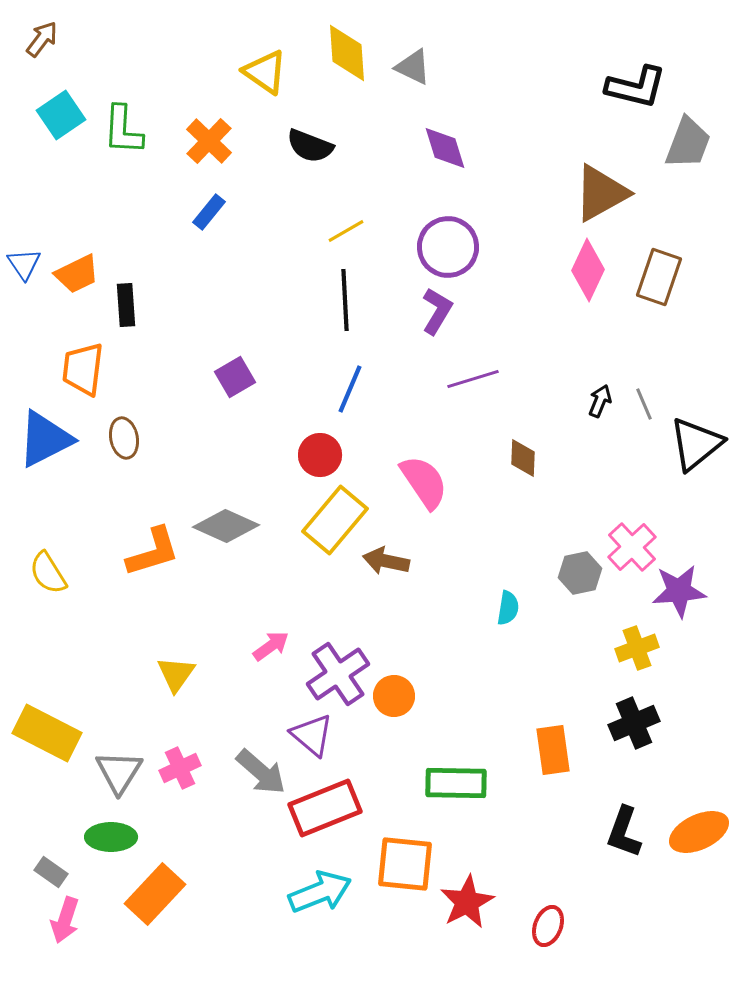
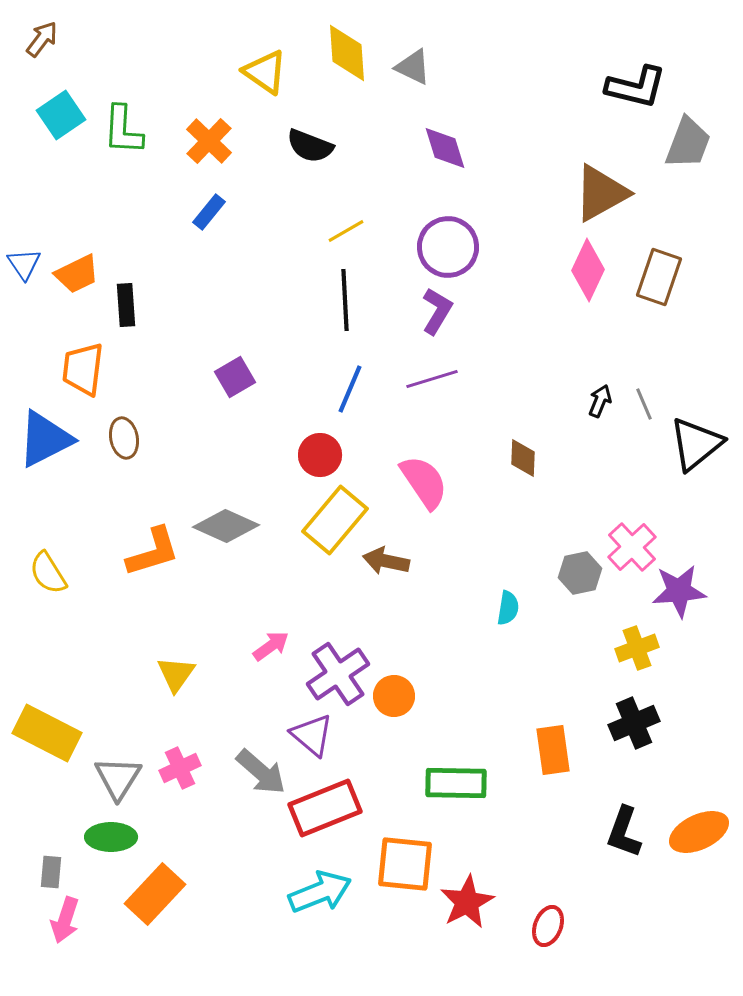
purple line at (473, 379): moved 41 px left
gray triangle at (119, 772): moved 1 px left, 6 px down
gray rectangle at (51, 872): rotated 60 degrees clockwise
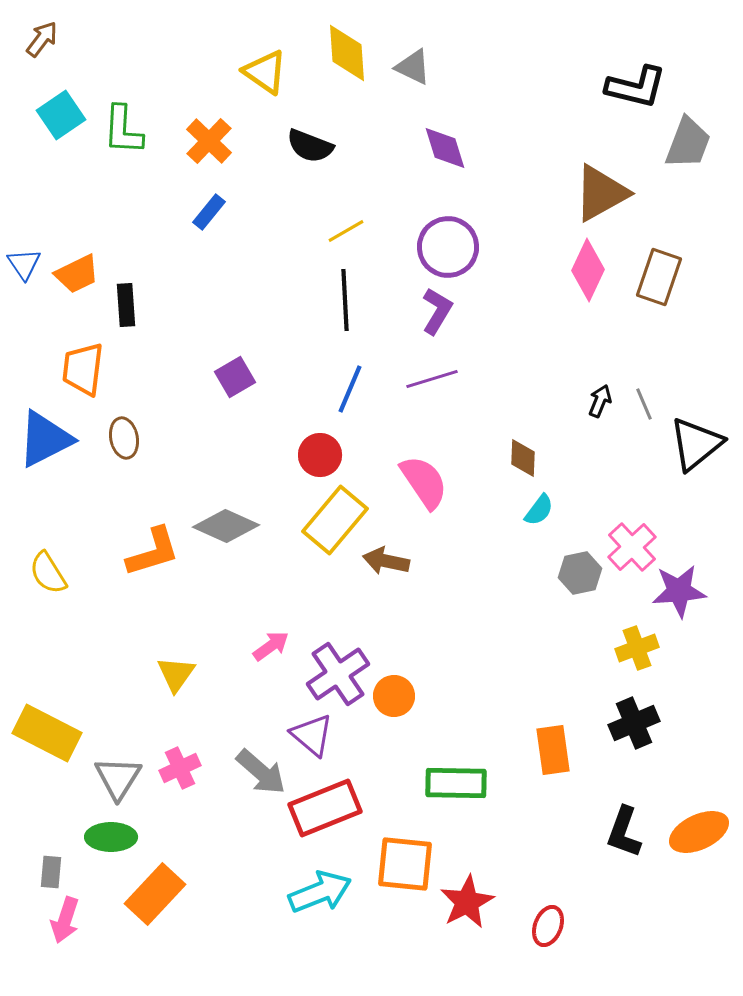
cyan semicircle at (508, 608): moved 31 px right, 98 px up; rotated 28 degrees clockwise
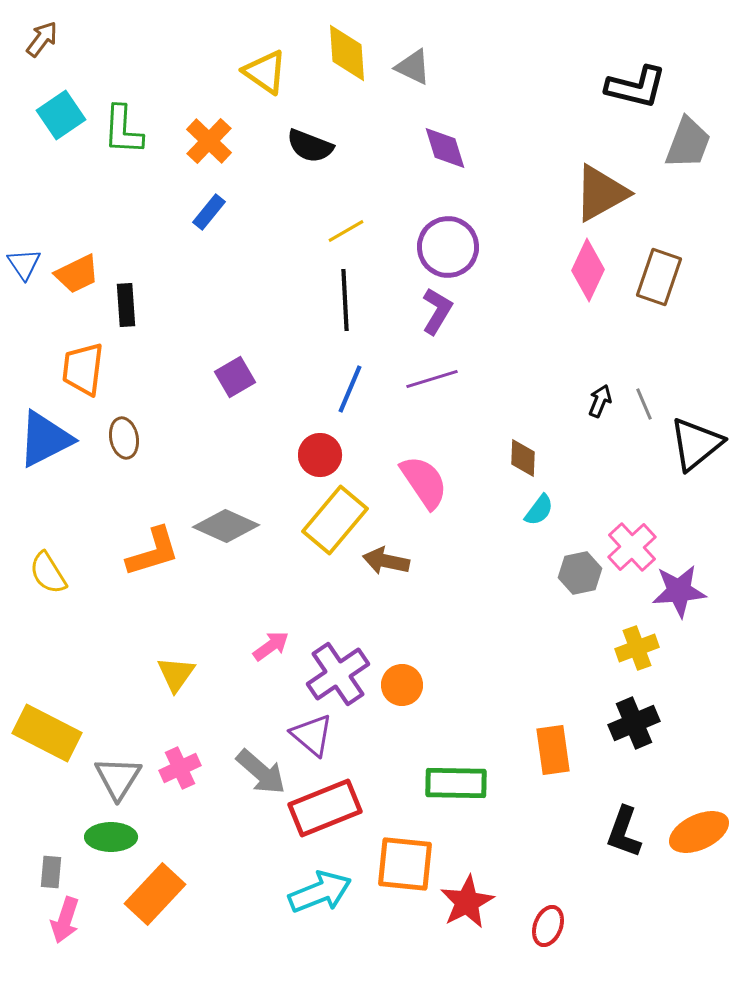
orange circle at (394, 696): moved 8 px right, 11 px up
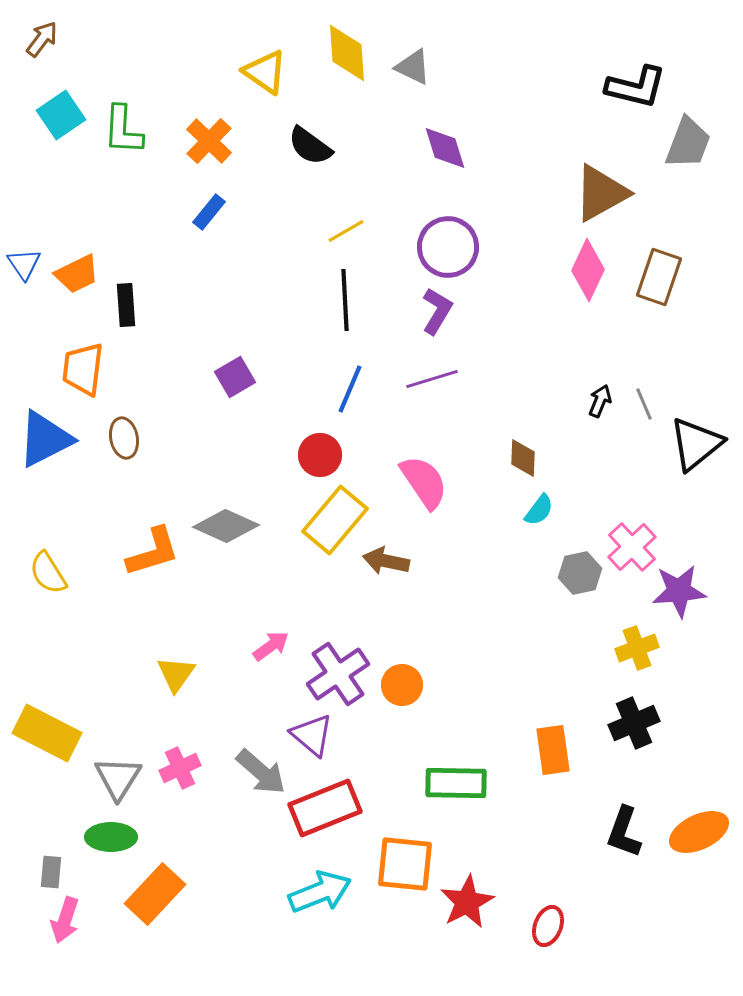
black semicircle at (310, 146): rotated 15 degrees clockwise
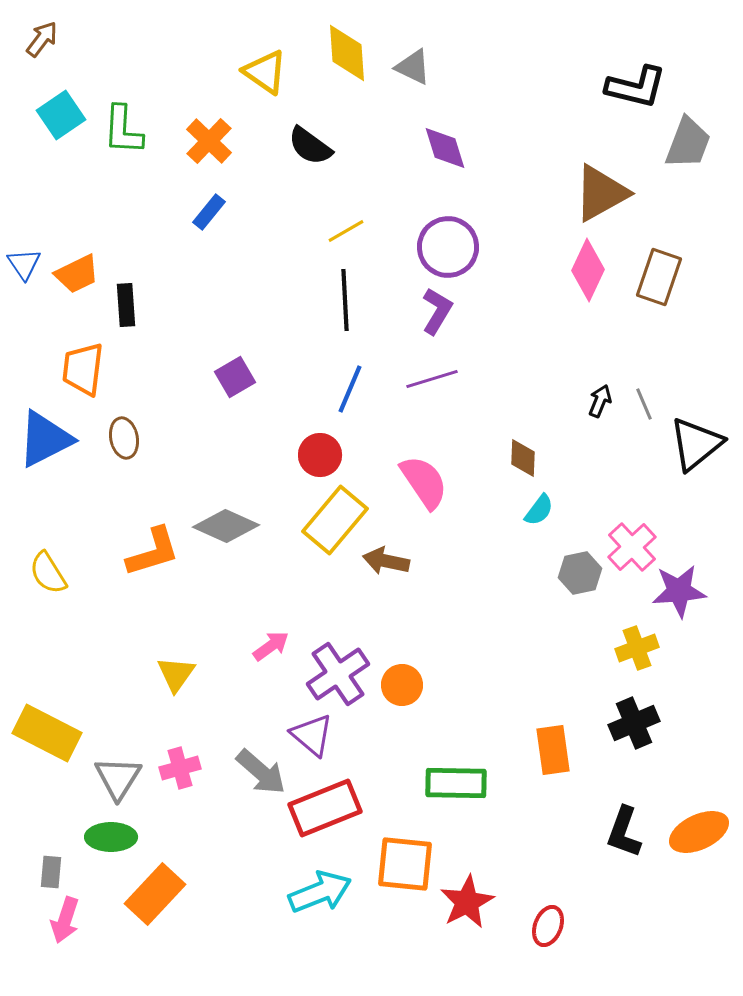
pink cross at (180, 768): rotated 9 degrees clockwise
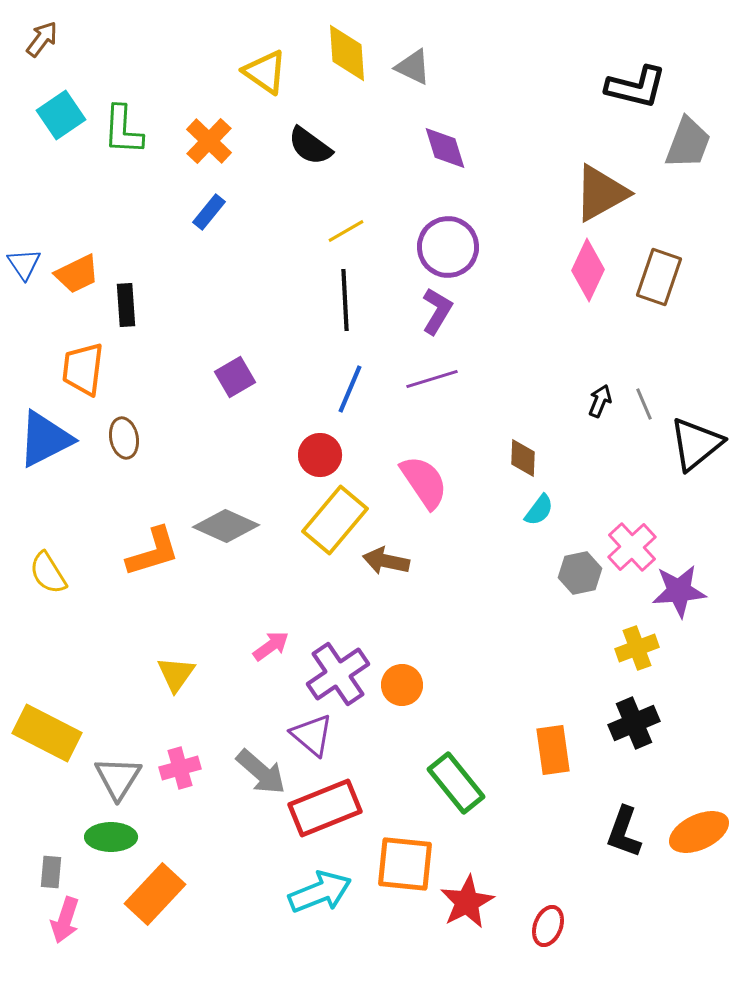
green rectangle at (456, 783): rotated 50 degrees clockwise
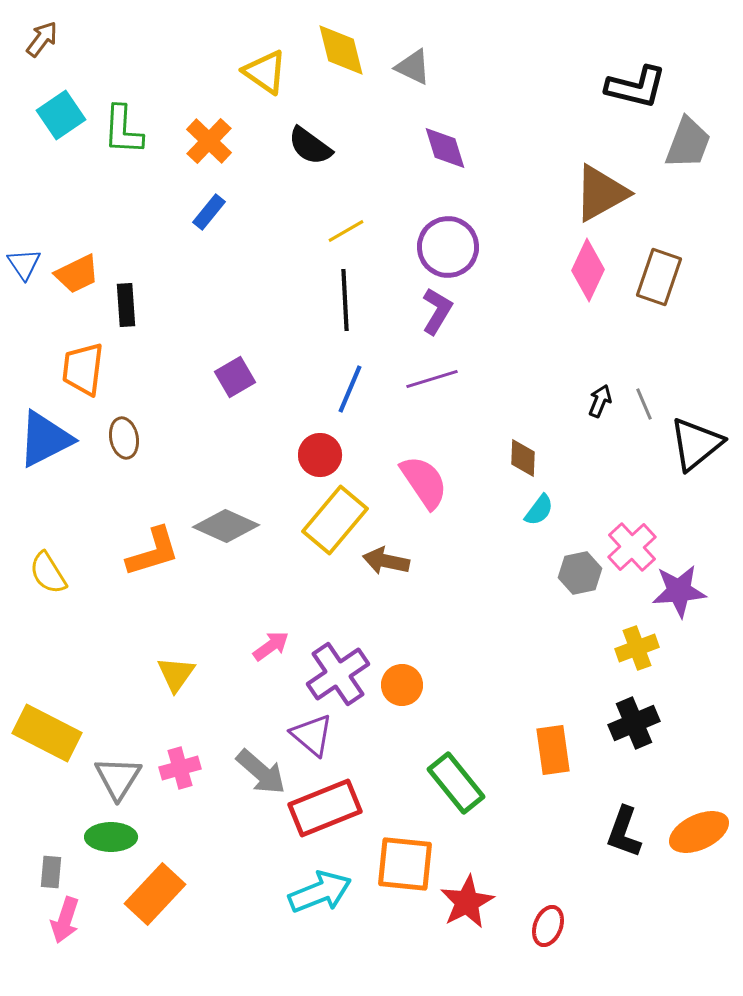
yellow diamond at (347, 53): moved 6 px left, 3 px up; rotated 10 degrees counterclockwise
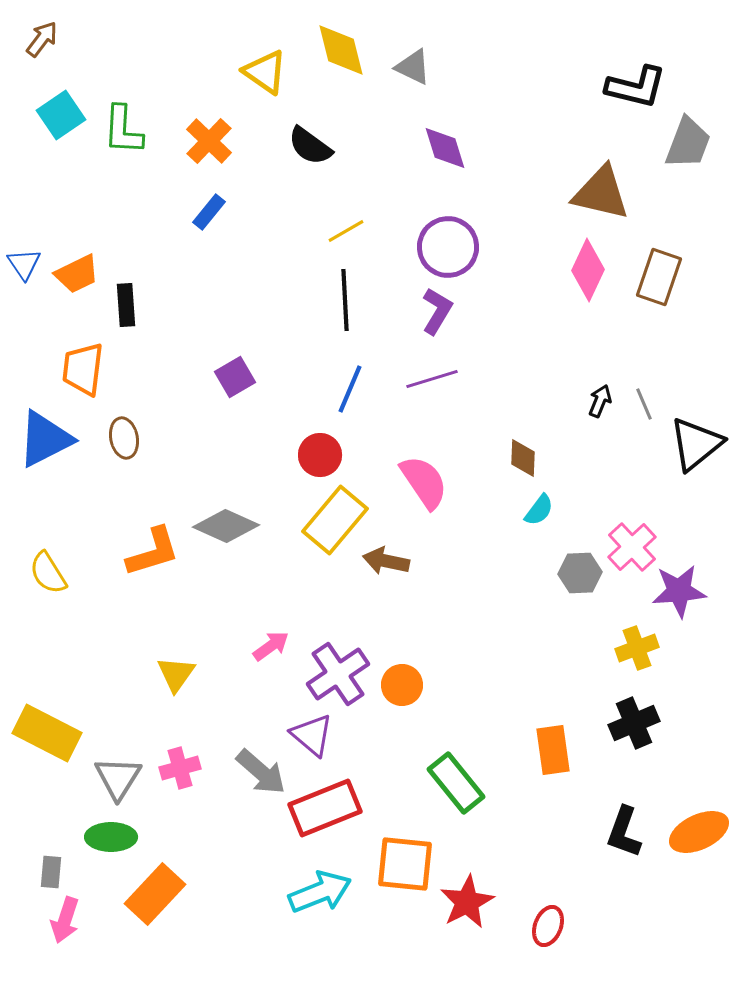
brown triangle at (601, 193): rotated 42 degrees clockwise
gray hexagon at (580, 573): rotated 9 degrees clockwise
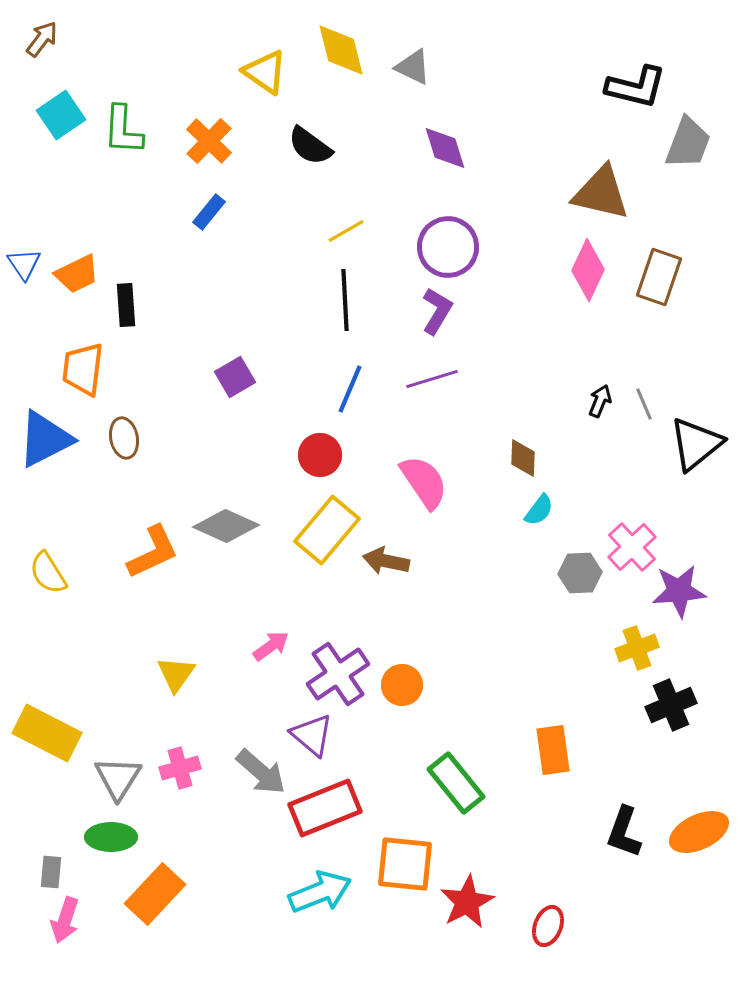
yellow rectangle at (335, 520): moved 8 px left, 10 px down
orange L-shape at (153, 552): rotated 8 degrees counterclockwise
black cross at (634, 723): moved 37 px right, 18 px up
